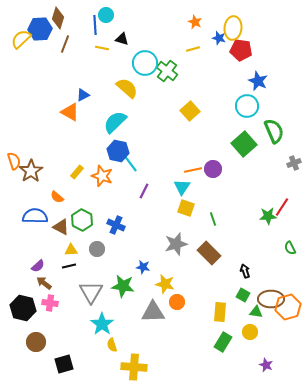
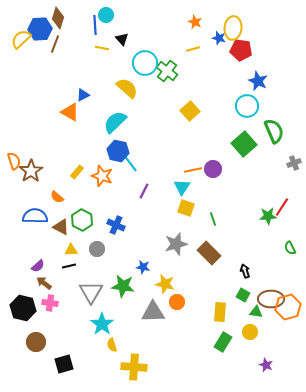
black triangle at (122, 39): rotated 32 degrees clockwise
brown line at (65, 44): moved 10 px left
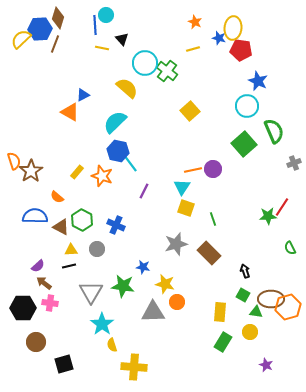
black hexagon at (23, 308): rotated 15 degrees counterclockwise
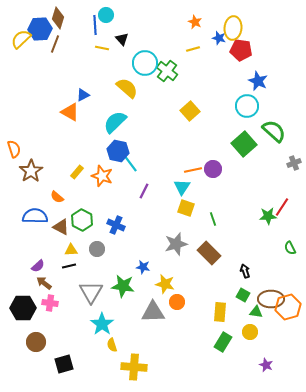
green semicircle at (274, 131): rotated 25 degrees counterclockwise
orange semicircle at (14, 161): moved 12 px up
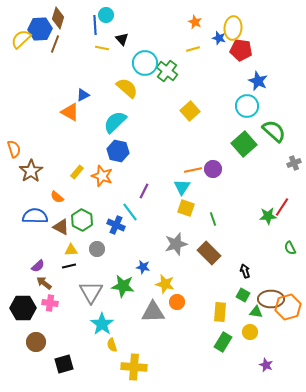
cyan line at (130, 163): moved 49 px down
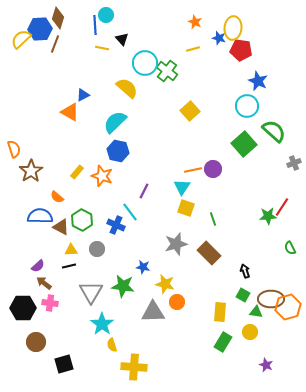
blue semicircle at (35, 216): moved 5 px right
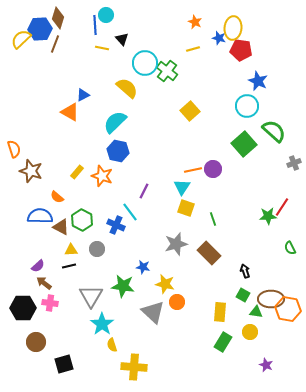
brown star at (31, 171): rotated 20 degrees counterclockwise
gray triangle at (91, 292): moved 4 px down
orange hexagon at (288, 307): moved 2 px down; rotated 25 degrees clockwise
gray triangle at (153, 312): rotated 45 degrees clockwise
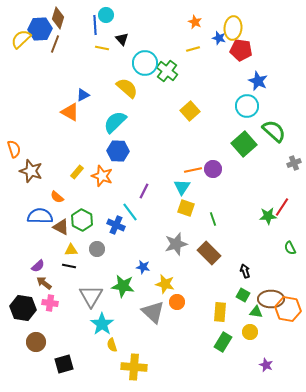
blue hexagon at (118, 151): rotated 10 degrees counterclockwise
black line at (69, 266): rotated 24 degrees clockwise
black hexagon at (23, 308): rotated 10 degrees clockwise
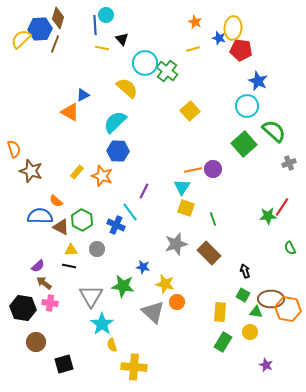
gray cross at (294, 163): moved 5 px left
orange semicircle at (57, 197): moved 1 px left, 4 px down
